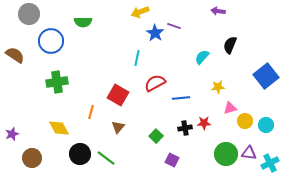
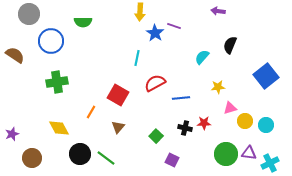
yellow arrow: rotated 66 degrees counterclockwise
orange line: rotated 16 degrees clockwise
black cross: rotated 24 degrees clockwise
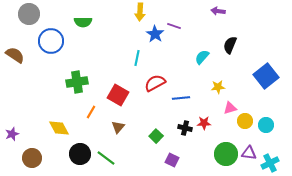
blue star: moved 1 px down
green cross: moved 20 px right
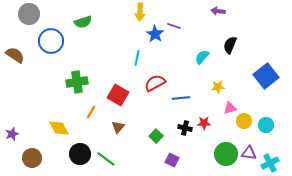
green semicircle: rotated 18 degrees counterclockwise
yellow circle: moved 1 px left
green line: moved 1 px down
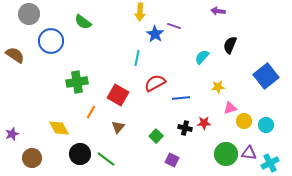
green semicircle: rotated 54 degrees clockwise
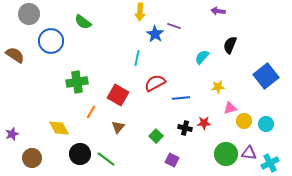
cyan circle: moved 1 px up
